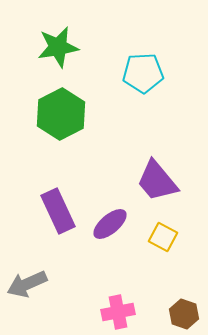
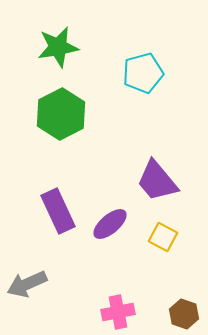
cyan pentagon: rotated 12 degrees counterclockwise
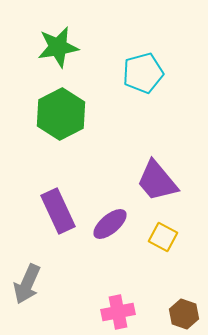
gray arrow: rotated 42 degrees counterclockwise
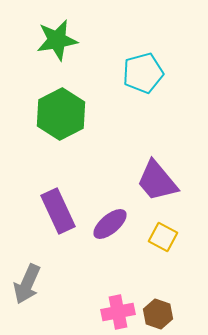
green star: moved 1 px left, 7 px up
brown hexagon: moved 26 px left
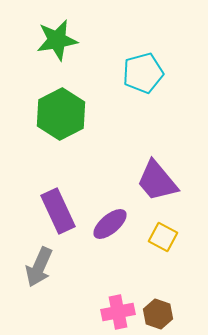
gray arrow: moved 12 px right, 17 px up
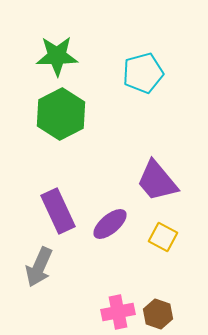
green star: moved 16 px down; rotated 9 degrees clockwise
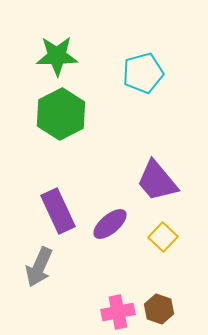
yellow square: rotated 16 degrees clockwise
brown hexagon: moved 1 px right, 5 px up
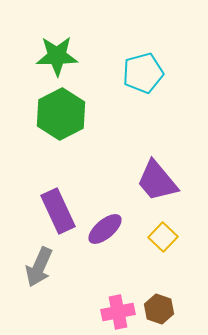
purple ellipse: moved 5 px left, 5 px down
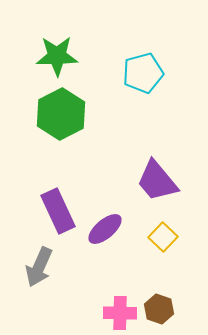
pink cross: moved 2 px right, 1 px down; rotated 12 degrees clockwise
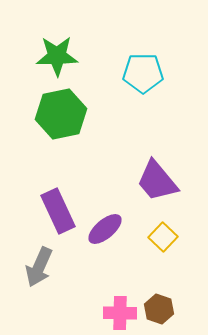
cyan pentagon: rotated 15 degrees clockwise
green hexagon: rotated 15 degrees clockwise
